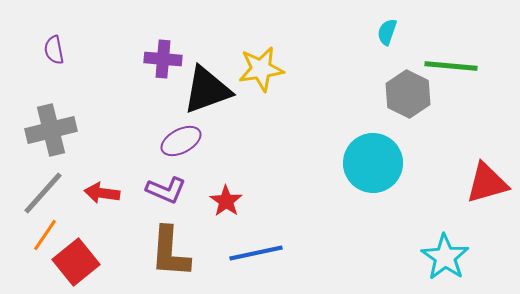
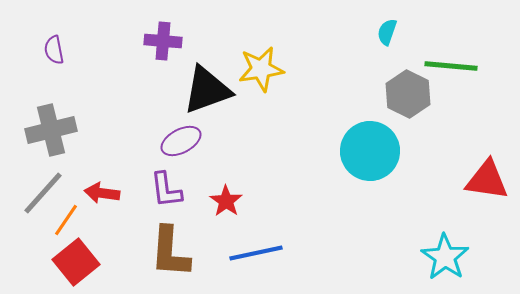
purple cross: moved 18 px up
cyan circle: moved 3 px left, 12 px up
red triangle: moved 3 px up; rotated 24 degrees clockwise
purple L-shape: rotated 60 degrees clockwise
orange line: moved 21 px right, 15 px up
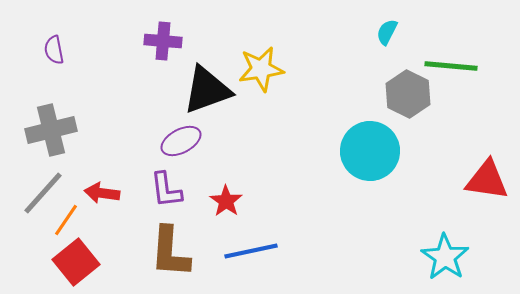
cyan semicircle: rotated 8 degrees clockwise
blue line: moved 5 px left, 2 px up
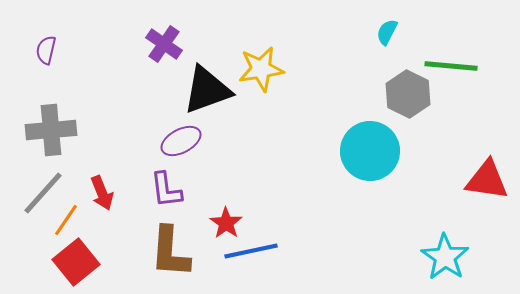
purple cross: moved 1 px right, 3 px down; rotated 30 degrees clockwise
purple semicircle: moved 8 px left; rotated 24 degrees clockwise
gray cross: rotated 9 degrees clockwise
red arrow: rotated 120 degrees counterclockwise
red star: moved 22 px down
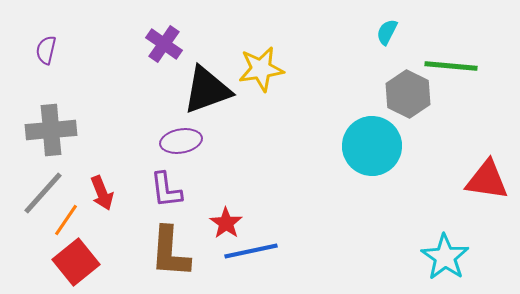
purple ellipse: rotated 18 degrees clockwise
cyan circle: moved 2 px right, 5 px up
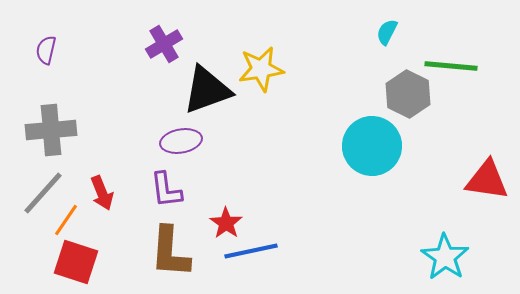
purple cross: rotated 24 degrees clockwise
red square: rotated 33 degrees counterclockwise
